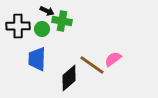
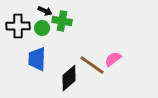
black arrow: moved 2 px left
green circle: moved 1 px up
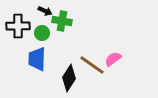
green circle: moved 5 px down
black diamond: rotated 16 degrees counterclockwise
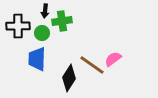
black arrow: rotated 72 degrees clockwise
green cross: rotated 18 degrees counterclockwise
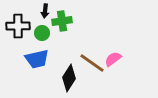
blue trapezoid: rotated 105 degrees counterclockwise
brown line: moved 2 px up
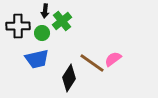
green cross: rotated 30 degrees counterclockwise
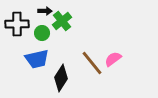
black arrow: rotated 96 degrees counterclockwise
black cross: moved 1 px left, 2 px up
brown line: rotated 16 degrees clockwise
black diamond: moved 8 px left
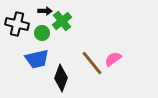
black cross: rotated 15 degrees clockwise
black diamond: rotated 12 degrees counterclockwise
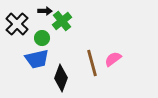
black cross: rotated 30 degrees clockwise
green circle: moved 5 px down
brown line: rotated 24 degrees clockwise
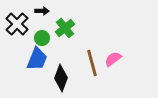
black arrow: moved 3 px left
green cross: moved 3 px right, 7 px down
blue trapezoid: rotated 55 degrees counterclockwise
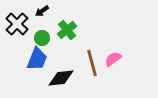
black arrow: rotated 144 degrees clockwise
green cross: moved 2 px right, 2 px down
black diamond: rotated 64 degrees clockwise
